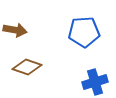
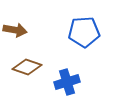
blue cross: moved 28 px left
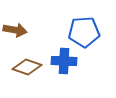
blue cross: moved 3 px left, 21 px up; rotated 20 degrees clockwise
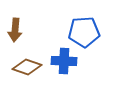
brown arrow: rotated 85 degrees clockwise
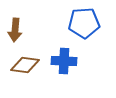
blue pentagon: moved 9 px up
brown diamond: moved 2 px left, 2 px up; rotated 12 degrees counterclockwise
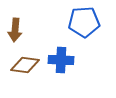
blue pentagon: moved 1 px up
blue cross: moved 3 px left, 1 px up
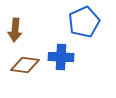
blue pentagon: rotated 20 degrees counterclockwise
blue cross: moved 3 px up
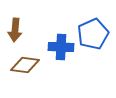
blue pentagon: moved 9 px right, 12 px down
blue cross: moved 10 px up
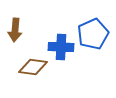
brown diamond: moved 8 px right, 2 px down
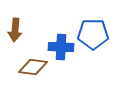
blue pentagon: rotated 24 degrees clockwise
